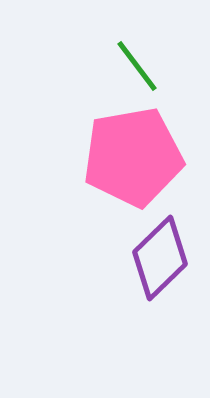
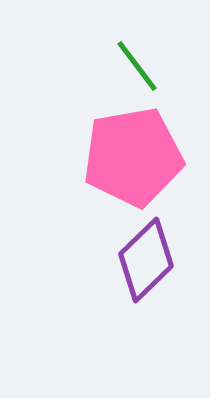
purple diamond: moved 14 px left, 2 px down
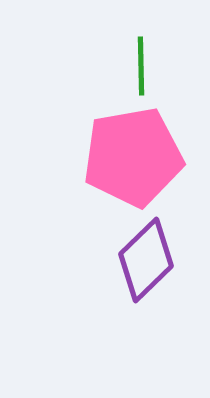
green line: moved 4 px right; rotated 36 degrees clockwise
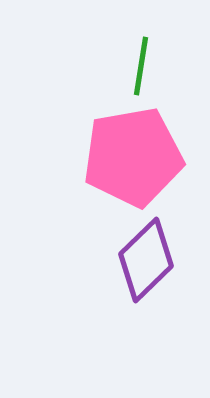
green line: rotated 10 degrees clockwise
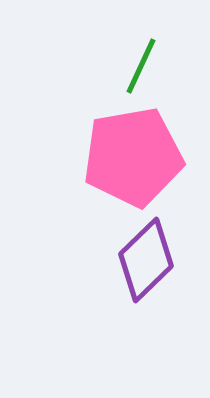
green line: rotated 16 degrees clockwise
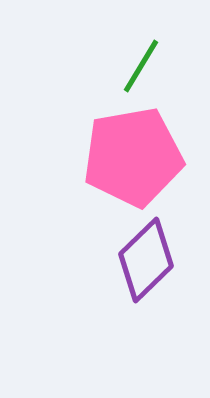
green line: rotated 6 degrees clockwise
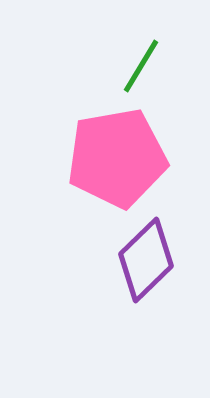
pink pentagon: moved 16 px left, 1 px down
